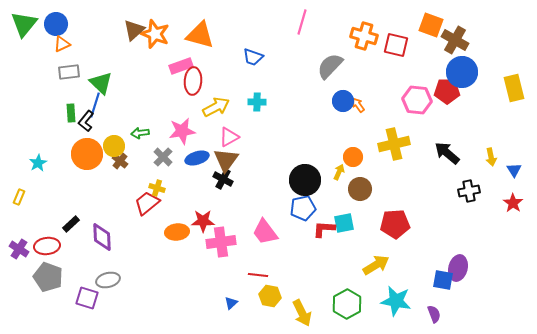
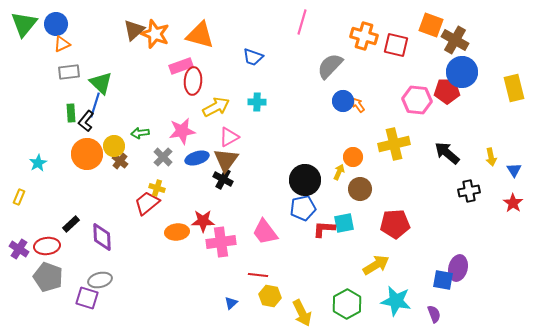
gray ellipse at (108, 280): moved 8 px left
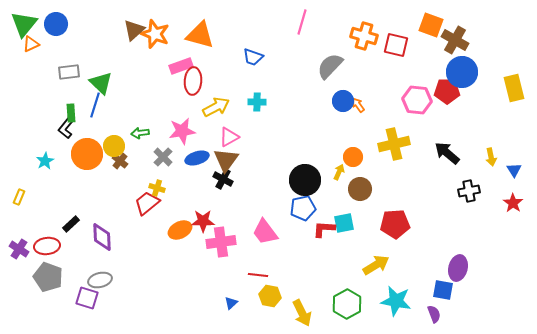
orange triangle at (62, 44): moved 31 px left
black L-shape at (86, 121): moved 20 px left, 7 px down
cyan star at (38, 163): moved 7 px right, 2 px up
orange ellipse at (177, 232): moved 3 px right, 2 px up; rotated 20 degrees counterclockwise
blue square at (443, 280): moved 10 px down
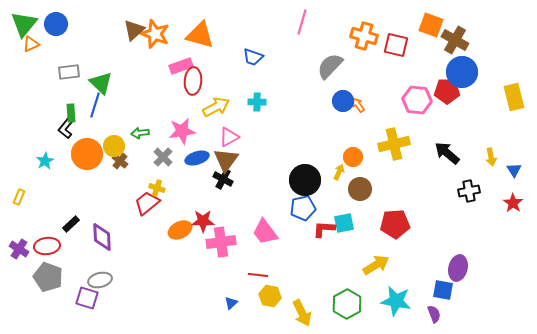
yellow rectangle at (514, 88): moved 9 px down
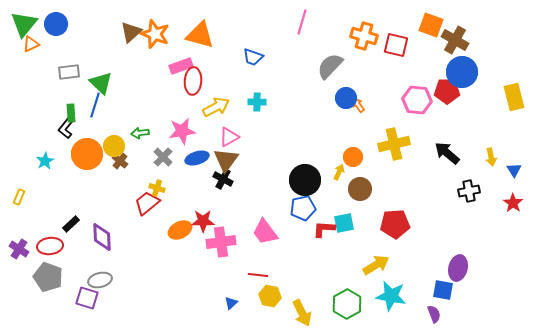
brown triangle at (134, 30): moved 3 px left, 2 px down
blue circle at (343, 101): moved 3 px right, 3 px up
red ellipse at (47, 246): moved 3 px right
cyan star at (396, 301): moved 5 px left, 5 px up
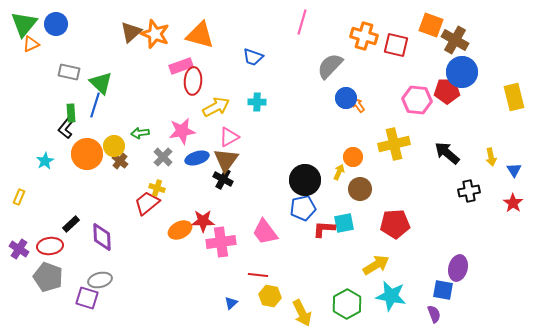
gray rectangle at (69, 72): rotated 20 degrees clockwise
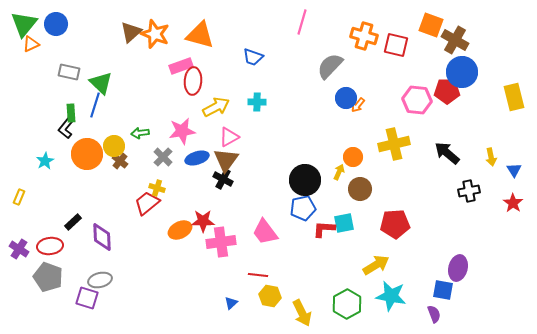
orange arrow at (358, 105): rotated 105 degrees counterclockwise
black rectangle at (71, 224): moved 2 px right, 2 px up
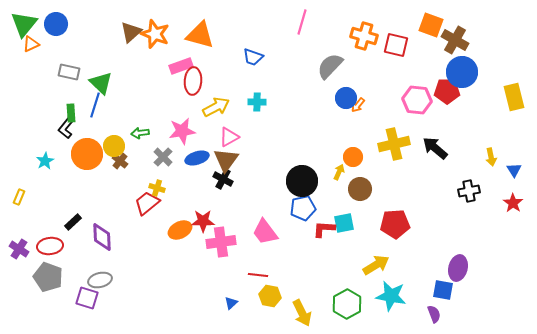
black arrow at (447, 153): moved 12 px left, 5 px up
black circle at (305, 180): moved 3 px left, 1 px down
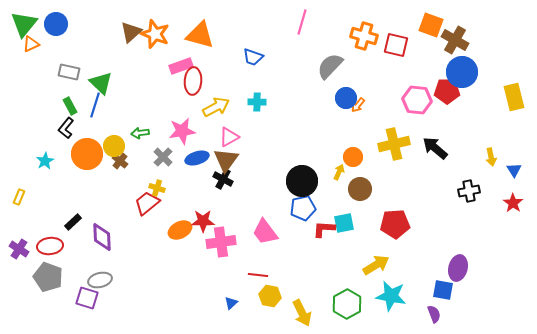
green rectangle at (71, 113): moved 1 px left, 7 px up; rotated 24 degrees counterclockwise
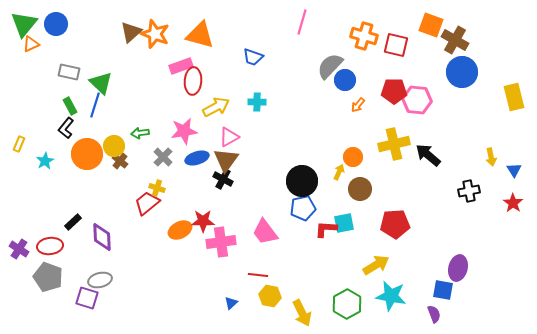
red pentagon at (447, 91): moved 53 px left
blue circle at (346, 98): moved 1 px left, 18 px up
pink star at (182, 131): moved 2 px right
black arrow at (435, 148): moved 7 px left, 7 px down
yellow rectangle at (19, 197): moved 53 px up
red L-shape at (324, 229): moved 2 px right
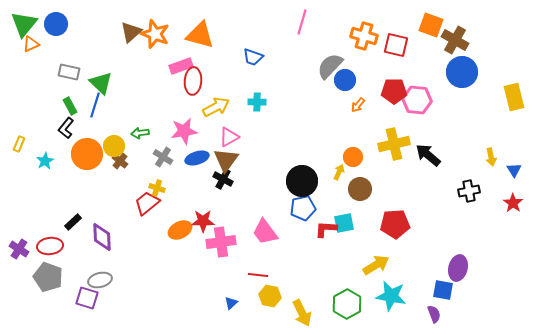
gray cross at (163, 157): rotated 12 degrees counterclockwise
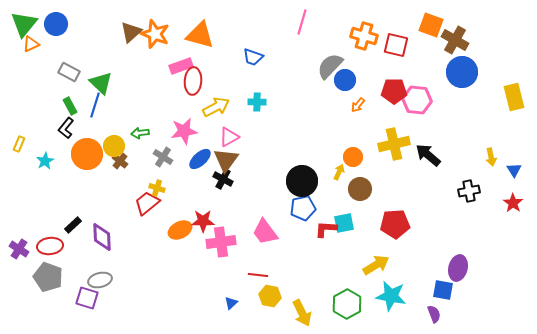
gray rectangle at (69, 72): rotated 15 degrees clockwise
blue ellipse at (197, 158): moved 3 px right, 1 px down; rotated 25 degrees counterclockwise
black rectangle at (73, 222): moved 3 px down
